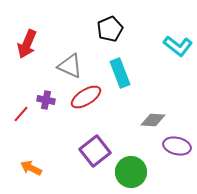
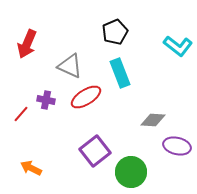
black pentagon: moved 5 px right, 3 px down
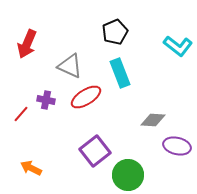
green circle: moved 3 px left, 3 px down
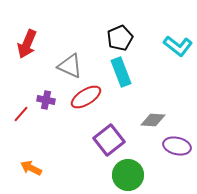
black pentagon: moved 5 px right, 6 px down
cyan rectangle: moved 1 px right, 1 px up
purple square: moved 14 px right, 11 px up
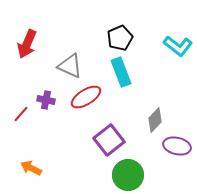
gray diamond: moved 2 px right; rotated 50 degrees counterclockwise
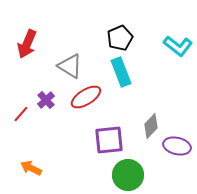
gray triangle: rotated 8 degrees clockwise
purple cross: rotated 36 degrees clockwise
gray diamond: moved 4 px left, 6 px down
purple square: rotated 32 degrees clockwise
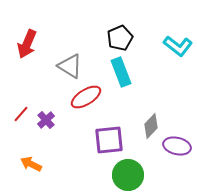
purple cross: moved 20 px down
orange arrow: moved 4 px up
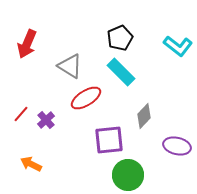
cyan rectangle: rotated 24 degrees counterclockwise
red ellipse: moved 1 px down
gray diamond: moved 7 px left, 10 px up
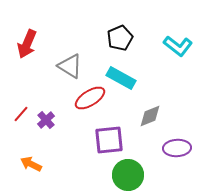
cyan rectangle: moved 6 px down; rotated 16 degrees counterclockwise
red ellipse: moved 4 px right
gray diamond: moved 6 px right; rotated 25 degrees clockwise
purple ellipse: moved 2 px down; rotated 16 degrees counterclockwise
